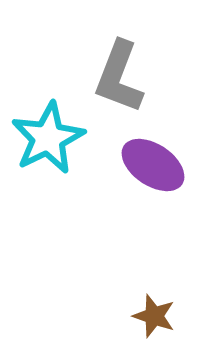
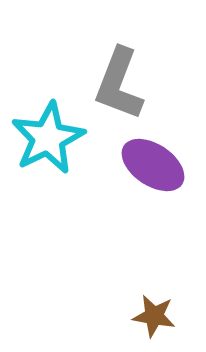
gray L-shape: moved 7 px down
brown star: rotated 9 degrees counterclockwise
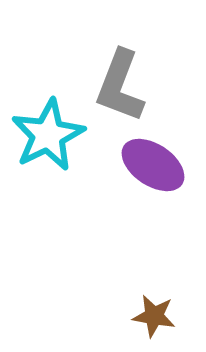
gray L-shape: moved 1 px right, 2 px down
cyan star: moved 3 px up
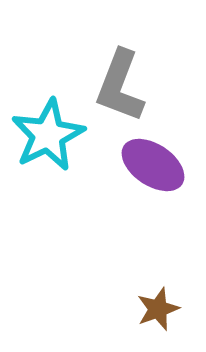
brown star: moved 4 px right, 7 px up; rotated 30 degrees counterclockwise
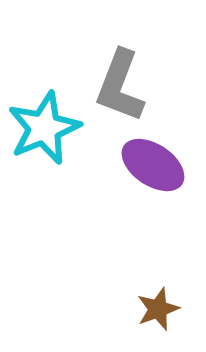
cyan star: moved 4 px left, 7 px up; rotated 4 degrees clockwise
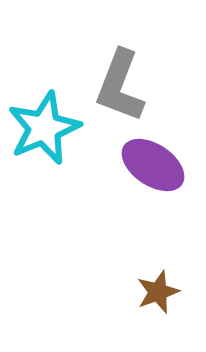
brown star: moved 17 px up
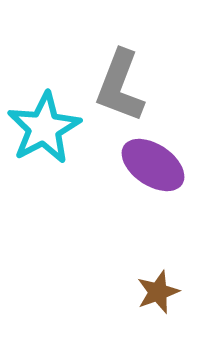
cyan star: rotated 6 degrees counterclockwise
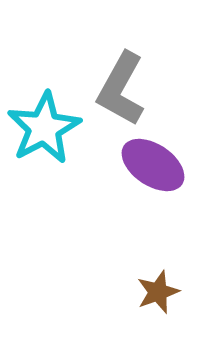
gray L-shape: moved 1 px right, 3 px down; rotated 8 degrees clockwise
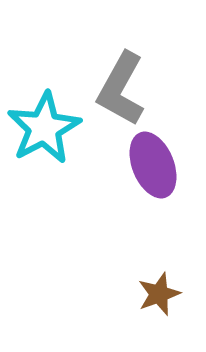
purple ellipse: rotated 34 degrees clockwise
brown star: moved 1 px right, 2 px down
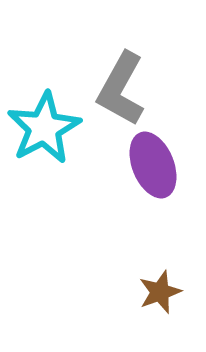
brown star: moved 1 px right, 2 px up
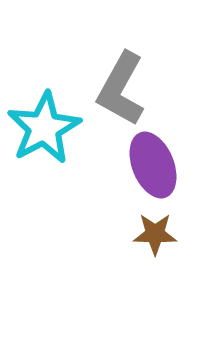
brown star: moved 5 px left, 58 px up; rotated 21 degrees clockwise
